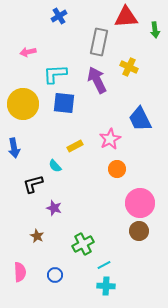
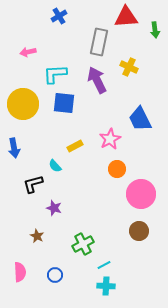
pink circle: moved 1 px right, 9 px up
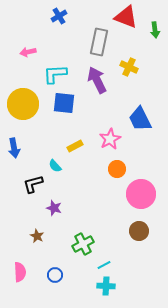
red triangle: rotated 25 degrees clockwise
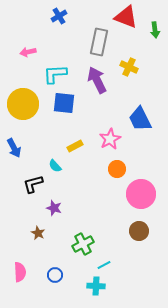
blue arrow: rotated 18 degrees counterclockwise
brown star: moved 1 px right, 3 px up
cyan cross: moved 10 px left
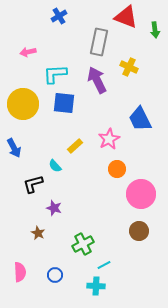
pink star: moved 1 px left
yellow rectangle: rotated 14 degrees counterclockwise
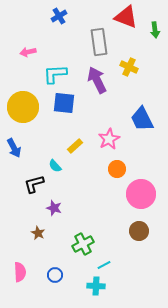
gray rectangle: rotated 20 degrees counterclockwise
yellow circle: moved 3 px down
blue trapezoid: moved 2 px right
black L-shape: moved 1 px right
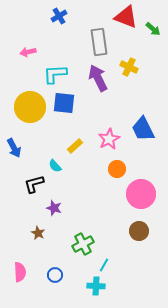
green arrow: moved 2 px left, 1 px up; rotated 42 degrees counterclockwise
purple arrow: moved 1 px right, 2 px up
yellow circle: moved 7 px right
blue trapezoid: moved 1 px right, 10 px down
cyan line: rotated 32 degrees counterclockwise
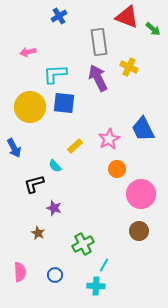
red triangle: moved 1 px right
